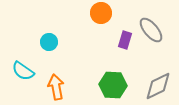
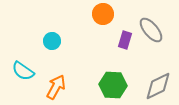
orange circle: moved 2 px right, 1 px down
cyan circle: moved 3 px right, 1 px up
orange arrow: rotated 40 degrees clockwise
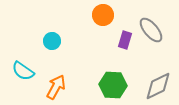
orange circle: moved 1 px down
